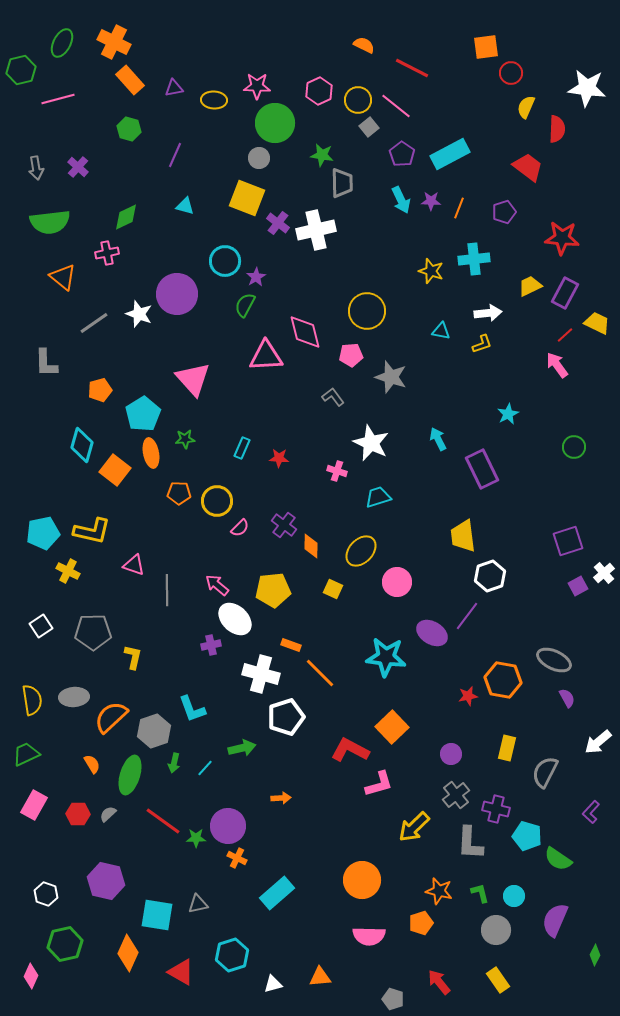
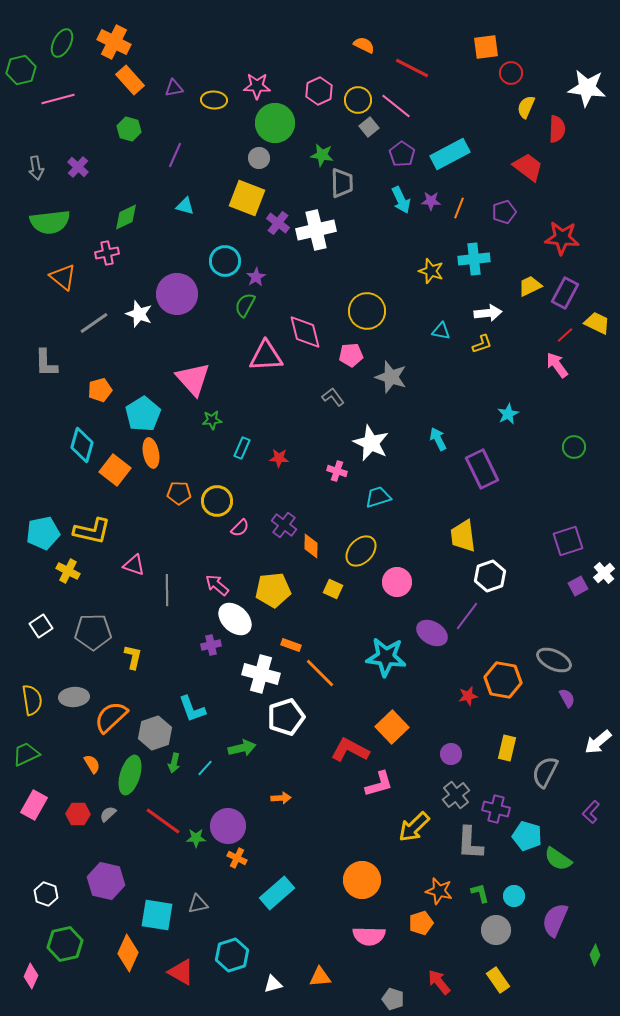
green star at (185, 439): moved 27 px right, 19 px up
gray hexagon at (154, 731): moved 1 px right, 2 px down
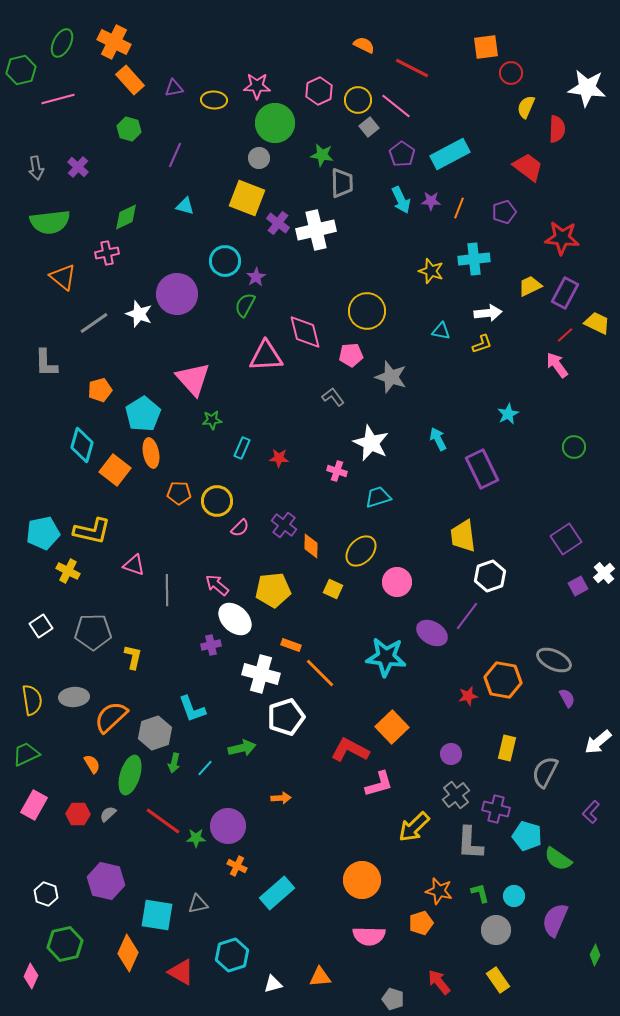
purple square at (568, 541): moved 2 px left, 2 px up; rotated 16 degrees counterclockwise
orange cross at (237, 858): moved 8 px down
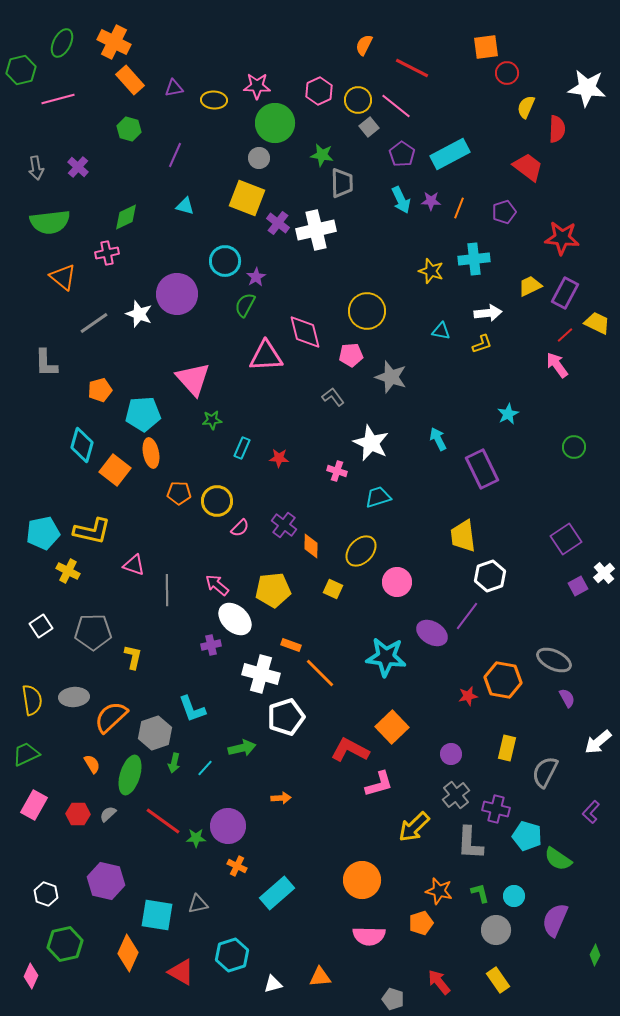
orange semicircle at (364, 45): rotated 90 degrees counterclockwise
red circle at (511, 73): moved 4 px left
cyan pentagon at (143, 414): rotated 28 degrees clockwise
